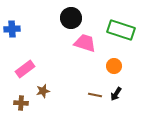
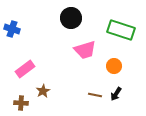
blue cross: rotated 21 degrees clockwise
pink trapezoid: moved 7 px down; rotated 145 degrees clockwise
brown star: rotated 16 degrees counterclockwise
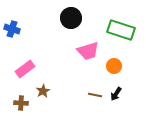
pink trapezoid: moved 3 px right, 1 px down
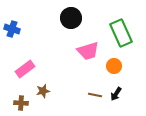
green rectangle: moved 3 px down; rotated 48 degrees clockwise
brown star: rotated 16 degrees clockwise
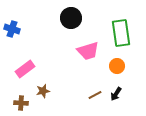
green rectangle: rotated 16 degrees clockwise
orange circle: moved 3 px right
brown line: rotated 40 degrees counterclockwise
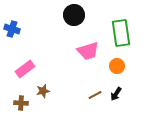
black circle: moved 3 px right, 3 px up
